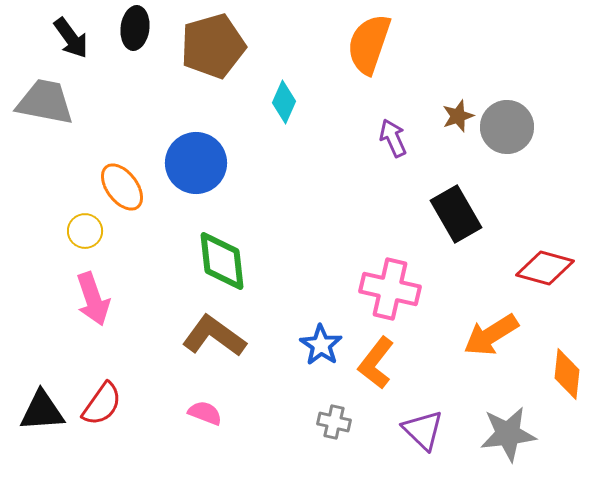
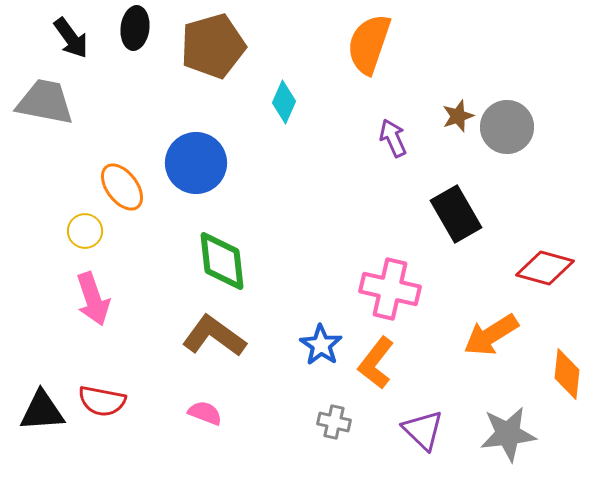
red semicircle: moved 3 px up; rotated 66 degrees clockwise
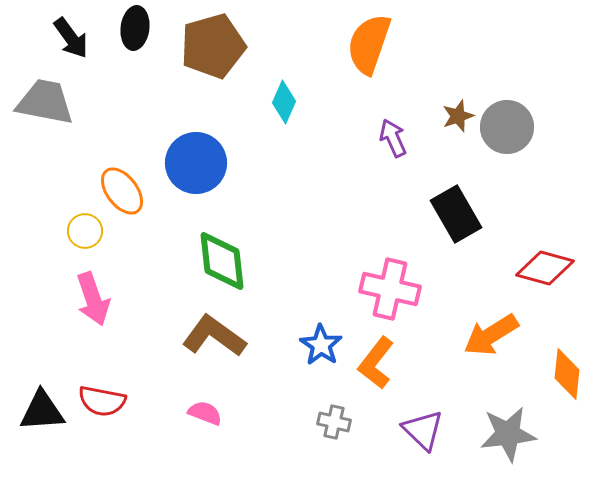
orange ellipse: moved 4 px down
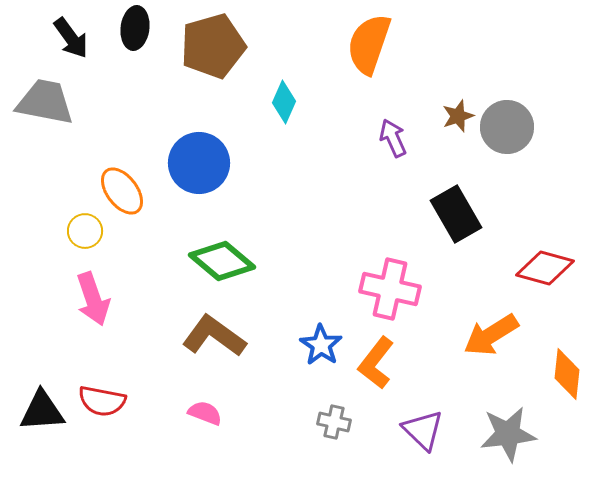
blue circle: moved 3 px right
green diamond: rotated 44 degrees counterclockwise
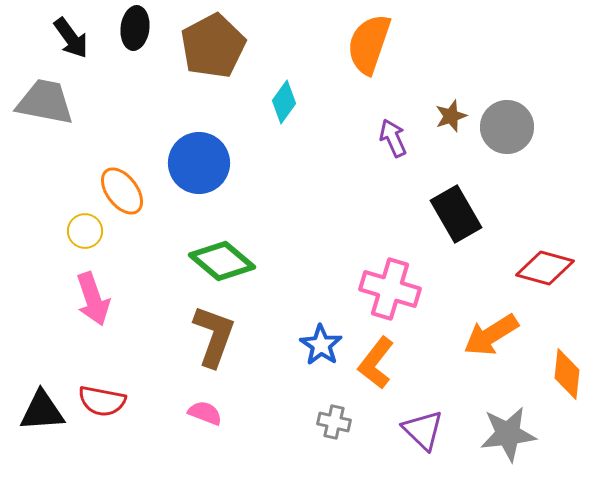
brown pentagon: rotated 12 degrees counterclockwise
cyan diamond: rotated 12 degrees clockwise
brown star: moved 7 px left
pink cross: rotated 4 degrees clockwise
brown L-shape: rotated 74 degrees clockwise
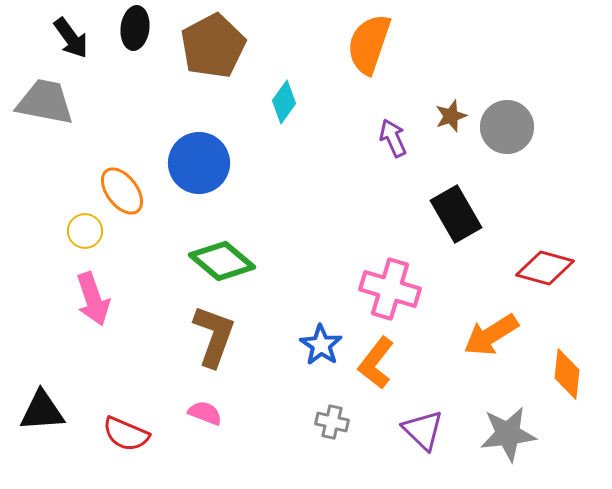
red semicircle: moved 24 px right, 33 px down; rotated 12 degrees clockwise
gray cross: moved 2 px left
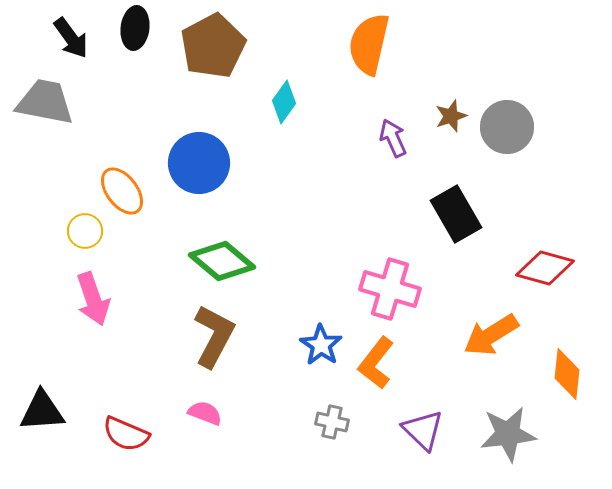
orange semicircle: rotated 6 degrees counterclockwise
brown L-shape: rotated 8 degrees clockwise
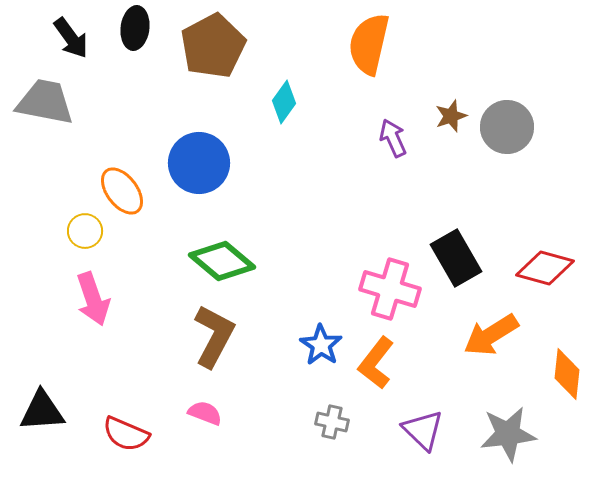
black rectangle: moved 44 px down
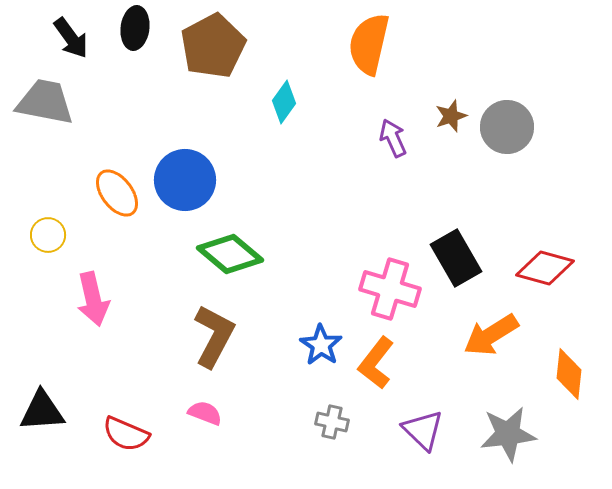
blue circle: moved 14 px left, 17 px down
orange ellipse: moved 5 px left, 2 px down
yellow circle: moved 37 px left, 4 px down
green diamond: moved 8 px right, 7 px up
pink arrow: rotated 6 degrees clockwise
orange diamond: moved 2 px right
